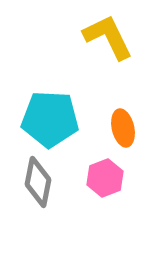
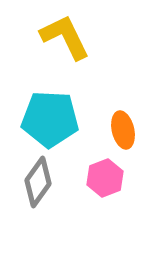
yellow L-shape: moved 43 px left
orange ellipse: moved 2 px down
gray diamond: rotated 24 degrees clockwise
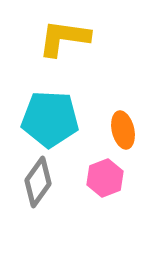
yellow L-shape: moved 1 px left, 1 px down; rotated 56 degrees counterclockwise
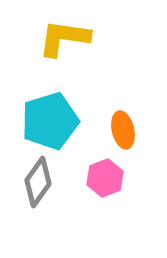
cyan pentagon: moved 2 px down; rotated 20 degrees counterclockwise
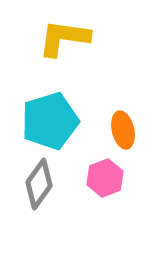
gray diamond: moved 1 px right, 2 px down
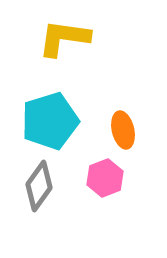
gray diamond: moved 2 px down
